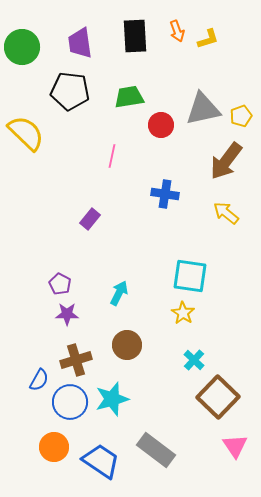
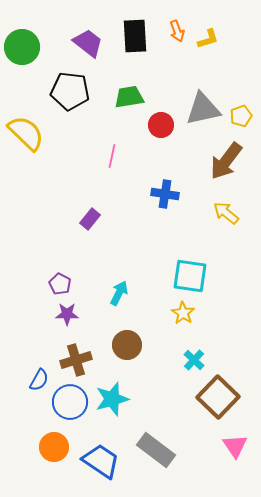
purple trapezoid: moved 8 px right; rotated 136 degrees clockwise
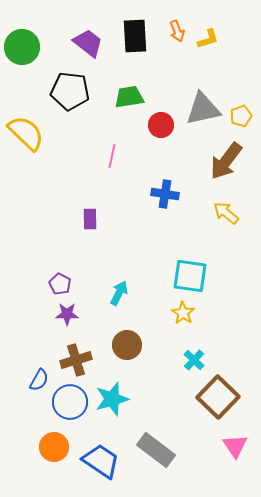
purple rectangle: rotated 40 degrees counterclockwise
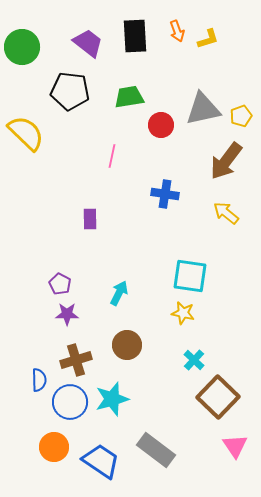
yellow star: rotated 20 degrees counterclockwise
blue semicircle: rotated 30 degrees counterclockwise
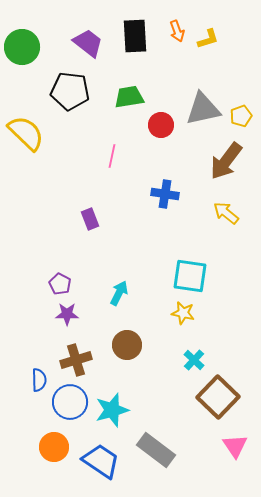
purple rectangle: rotated 20 degrees counterclockwise
cyan star: moved 11 px down
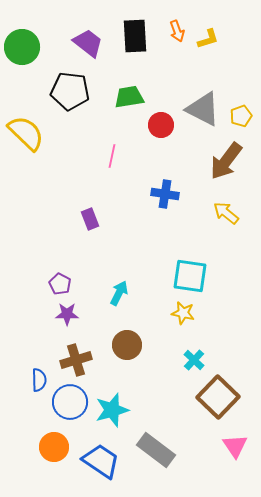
gray triangle: rotated 39 degrees clockwise
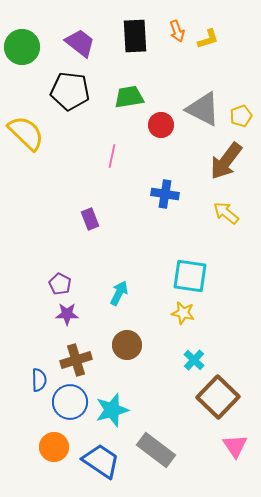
purple trapezoid: moved 8 px left
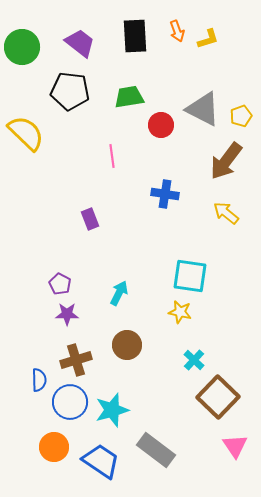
pink line: rotated 20 degrees counterclockwise
yellow star: moved 3 px left, 1 px up
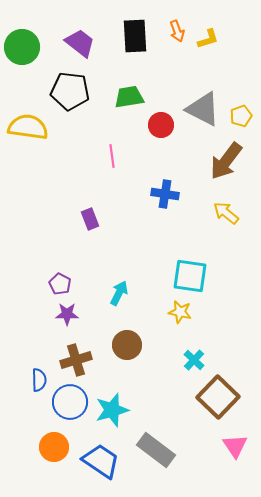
yellow semicircle: moved 2 px right, 6 px up; rotated 36 degrees counterclockwise
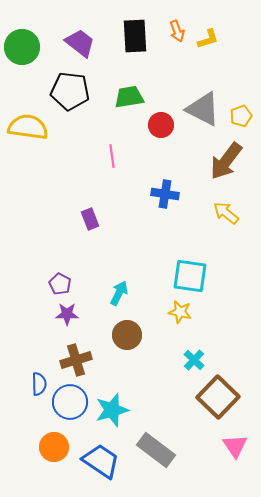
brown circle: moved 10 px up
blue semicircle: moved 4 px down
